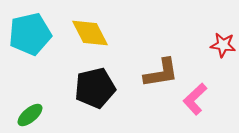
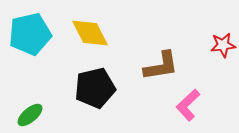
red star: rotated 15 degrees counterclockwise
brown L-shape: moved 7 px up
pink L-shape: moved 7 px left, 6 px down
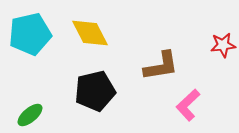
black pentagon: moved 3 px down
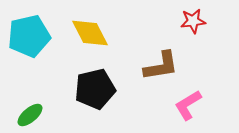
cyan pentagon: moved 1 px left, 2 px down
red star: moved 30 px left, 24 px up
black pentagon: moved 2 px up
pink L-shape: rotated 12 degrees clockwise
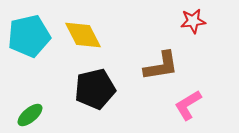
yellow diamond: moved 7 px left, 2 px down
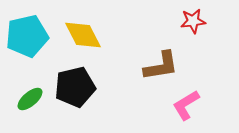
cyan pentagon: moved 2 px left
black pentagon: moved 20 px left, 2 px up
pink L-shape: moved 2 px left
green ellipse: moved 16 px up
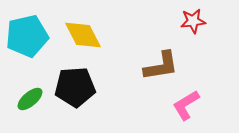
black pentagon: rotated 9 degrees clockwise
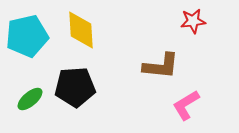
yellow diamond: moved 2 px left, 5 px up; rotated 24 degrees clockwise
brown L-shape: rotated 15 degrees clockwise
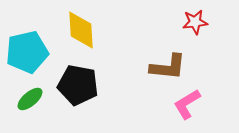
red star: moved 2 px right, 1 px down
cyan pentagon: moved 16 px down
brown L-shape: moved 7 px right, 1 px down
black pentagon: moved 3 px right, 2 px up; rotated 15 degrees clockwise
pink L-shape: moved 1 px right, 1 px up
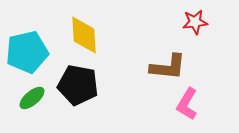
yellow diamond: moved 3 px right, 5 px down
green ellipse: moved 2 px right, 1 px up
pink L-shape: rotated 28 degrees counterclockwise
